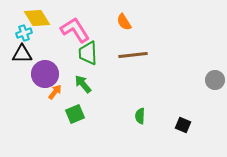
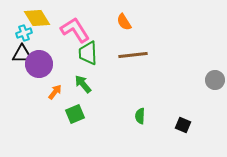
purple circle: moved 6 px left, 10 px up
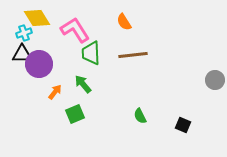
green trapezoid: moved 3 px right
green semicircle: rotated 28 degrees counterclockwise
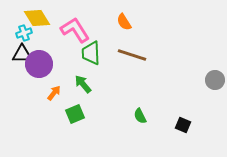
brown line: moved 1 px left; rotated 24 degrees clockwise
orange arrow: moved 1 px left, 1 px down
